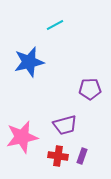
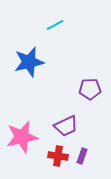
purple trapezoid: moved 1 px right, 1 px down; rotated 10 degrees counterclockwise
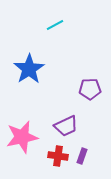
blue star: moved 7 px down; rotated 20 degrees counterclockwise
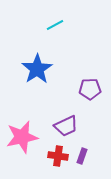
blue star: moved 8 px right
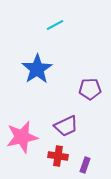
purple rectangle: moved 3 px right, 9 px down
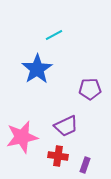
cyan line: moved 1 px left, 10 px down
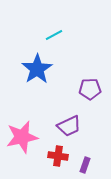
purple trapezoid: moved 3 px right
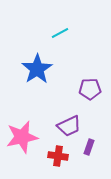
cyan line: moved 6 px right, 2 px up
purple rectangle: moved 4 px right, 18 px up
